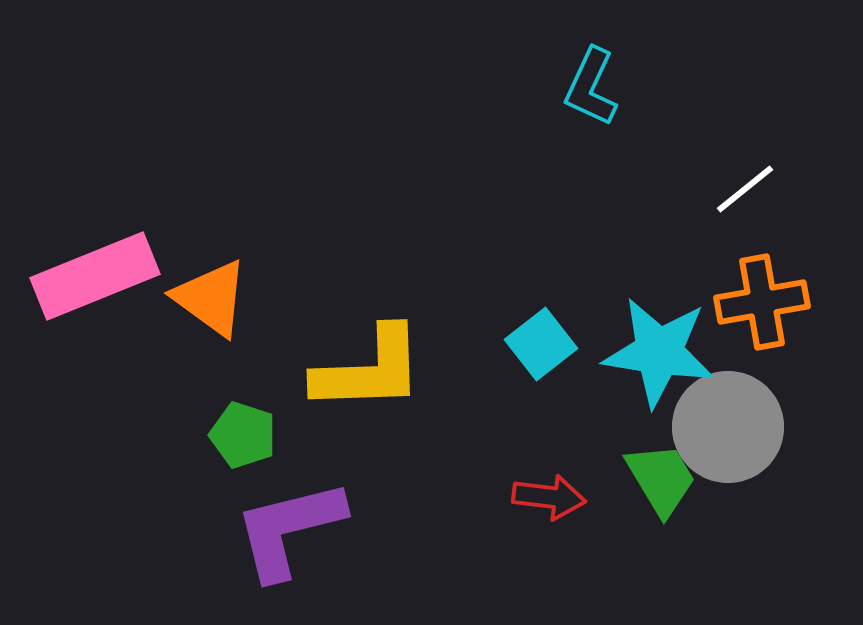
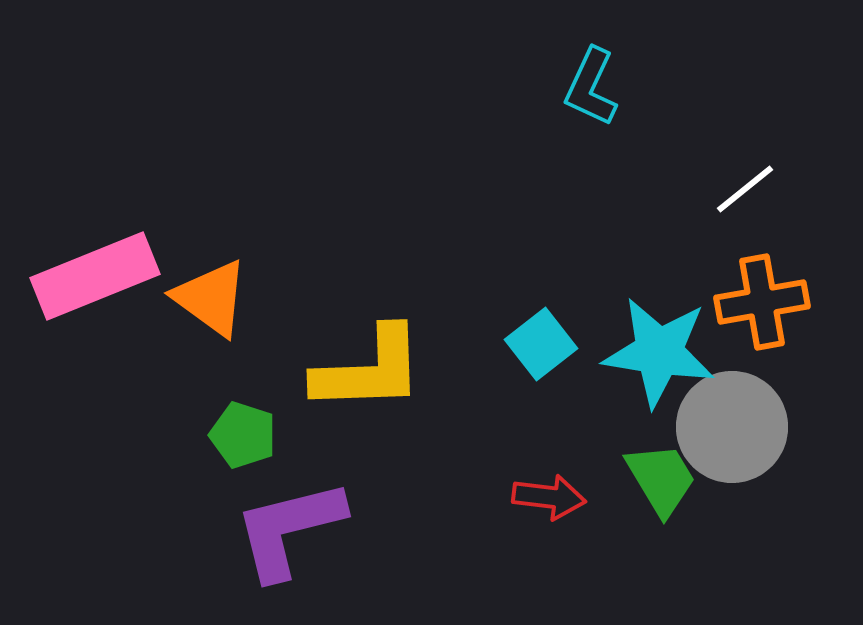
gray circle: moved 4 px right
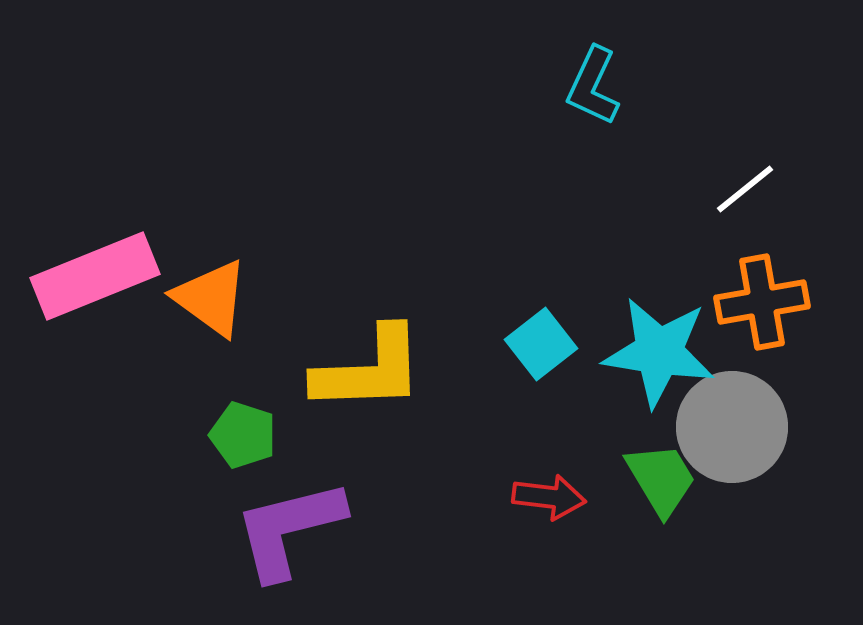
cyan L-shape: moved 2 px right, 1 px up
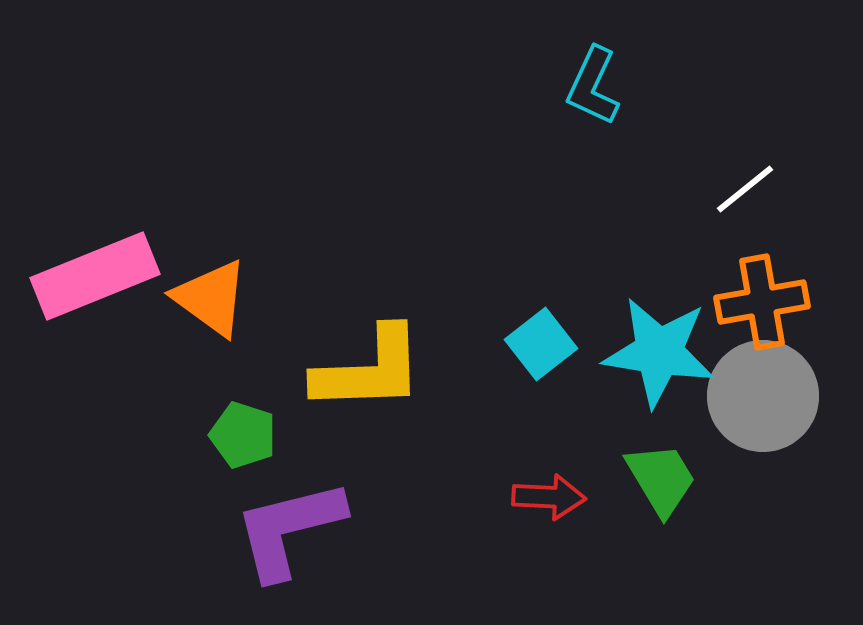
gray circle: moved 31 px right, 31 px up
red arrow: rotated 4 degrees counterclockwise
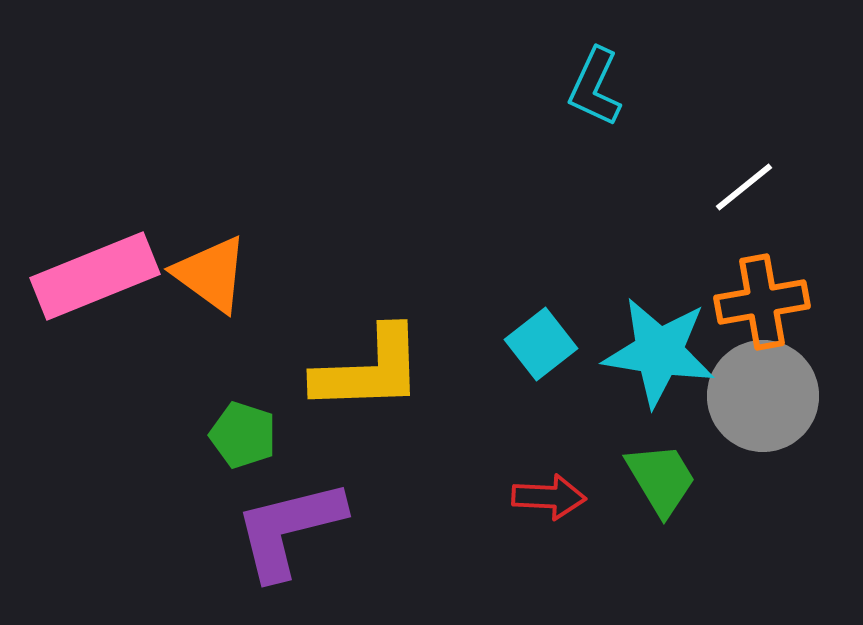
cyan L-shape: moved 2 px right, 1 px down
white line: moved 1 px left, 2 px up
orange triangle: moved 24 px up
